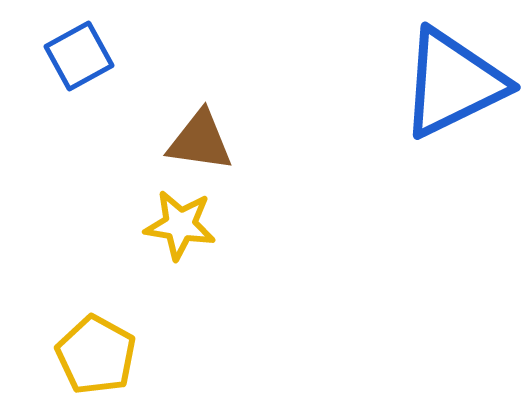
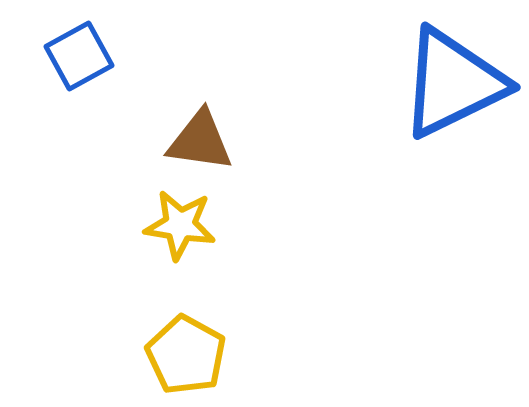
yellow pentagon: moved 90 px right
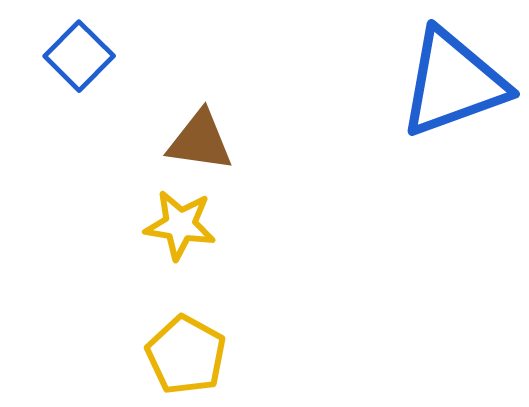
blue square: rotated 16 degrees counterclockwise
blue triangle: rotated 6 degrees clockwise
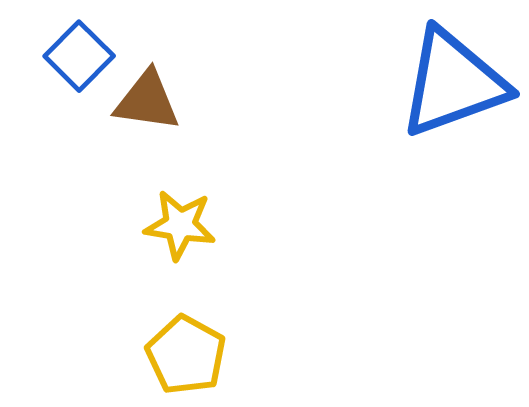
brown triangle: moved 53 px left, 40 px up
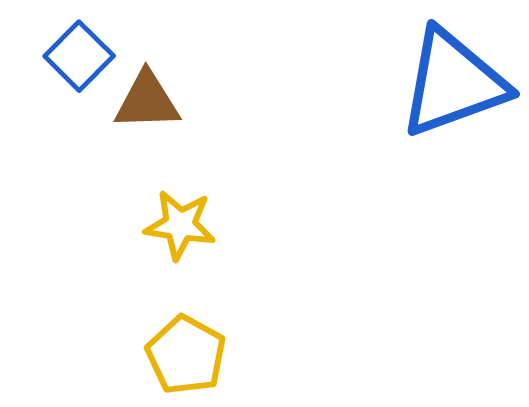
brown triangle: rotated 10 degrees counterclockwise
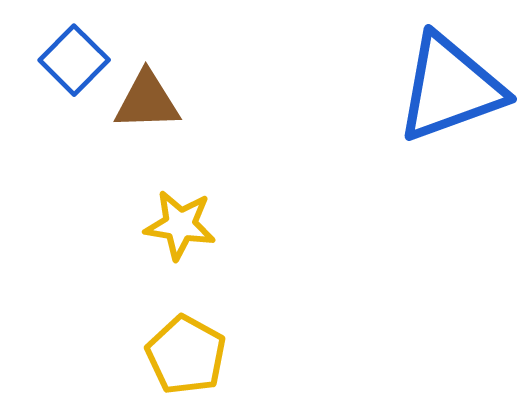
blue square: moved 5 px left, 4 px down
blue triangle: moved 3 px left, 5 px down
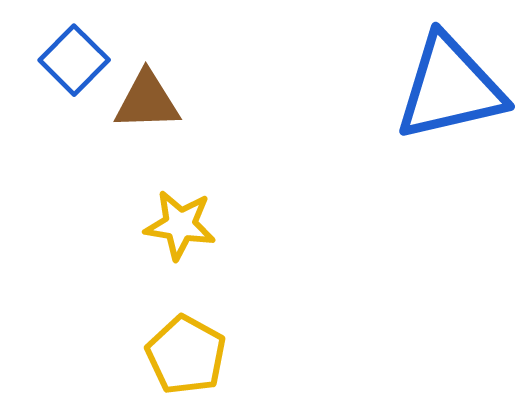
blue triangle: rotated 7 degrees clockwise
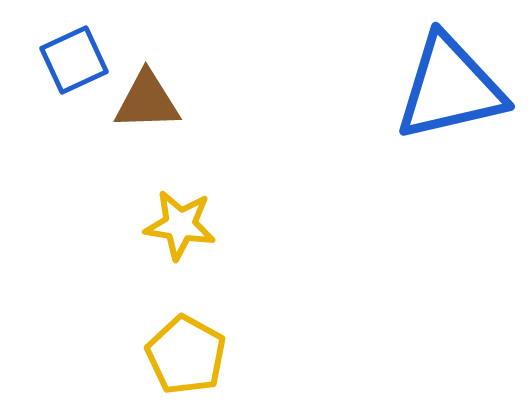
blue square: rotated 20 degrees clockwise
